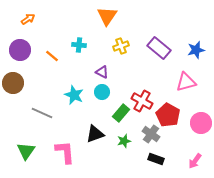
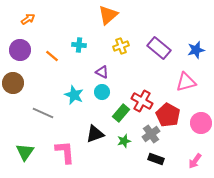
orange triangle: moved 1 px right, 1 px up; rotated 15 degrees clockwise
gray line: moved 1 px right
gray cross: rotated 18 degrees clockwise
green triangle: moved 1 px left, 1 px down
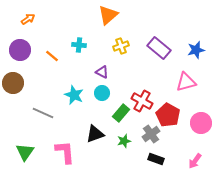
cyan circle: moved 1 px down
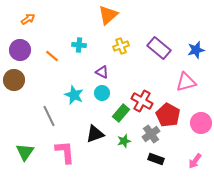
brown circle: moved 1 px right, 3 px up
gray line: moved 6 px right, 3 px down; rotated 40 degrees clockwise
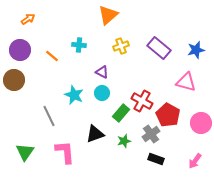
pink triangle: rotated 30 degrees clockwise
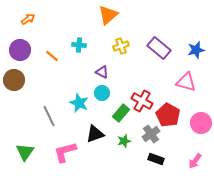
cyan star: moved 5 px right, 8 px down
pink L-shape: rotated 100 degrees counterclockwise
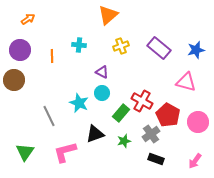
orange line: rotated 48 degrees clockwise
pink circle: moved 3 px left, 1 px up
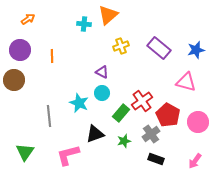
cyan cross: moved 5 px right, 21 px up
red cross: rotated 25 degrees clockwise
gray line: rotated 20 degrees clockwise
pink L-shape: moved 3 px right, 3 px down
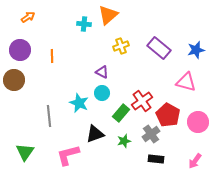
orange arrow: moved 2 px up
black rectangle: rotated 14 degrees counterclockwise
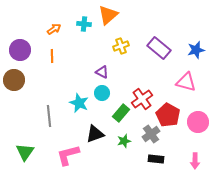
orange arrow: moved 26 px right, 12 px down
red cross: moved 2 px up
pink arrow: rotated 35 degrees counterclockwise
